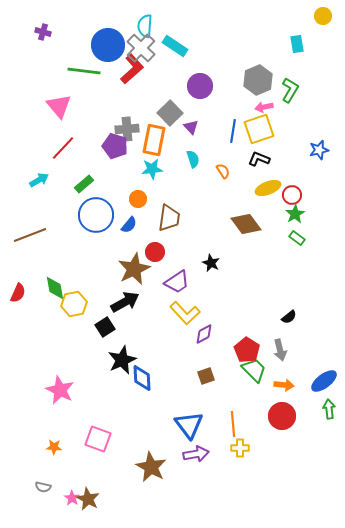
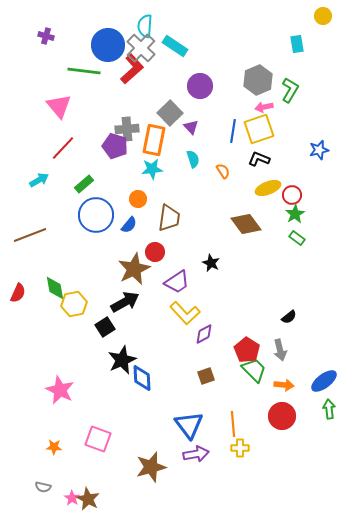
purple cross at (43, 32): moved 3 px right, 4 px down
brown star at (151, 467): rotated 28 degrees clockwise
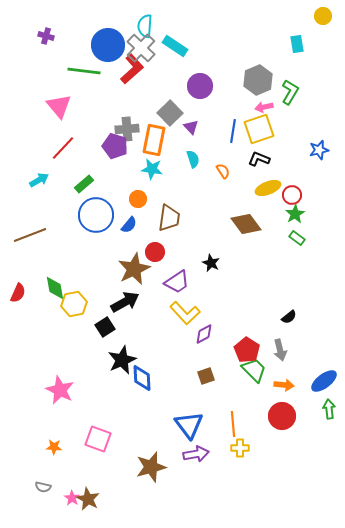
green L-shape at (290, 90): moved 2 px down
cyan star at (152, 169): rotated 15 degrees clockwise
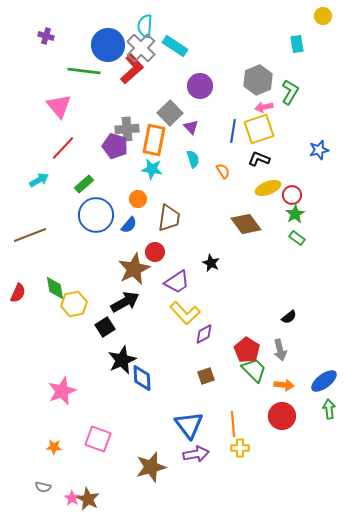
pink star at (60, 390): moved 2 px right, 1 px down; rotated 24 degrees clockwise
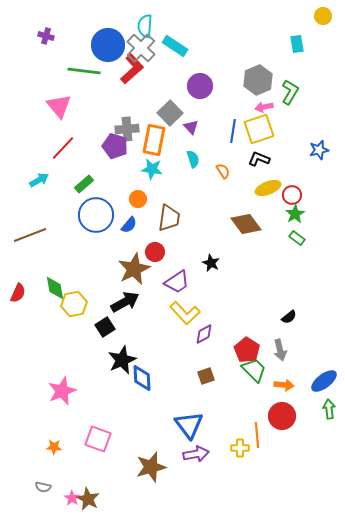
orange line at (233, 424): moved 24 px right, 11 px down
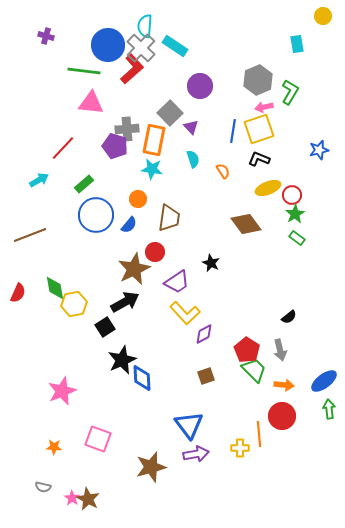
pink triangle at (59, 106): moved 32 px right, 3 px up; rotated 44 degrees counterclockwise
orange line at (257, 435): moved 2 px right, 1 px up
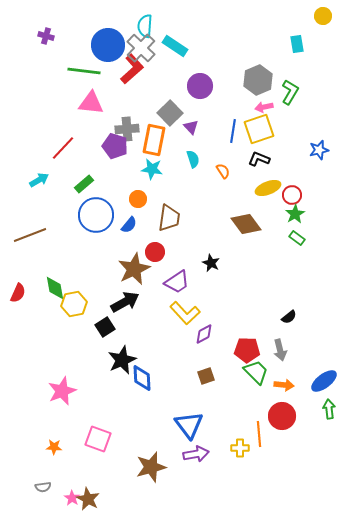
red pentagon at (247, 350): rotated 30 degrees counterclockwise
green trapezoid at (254, 370): moved 2 px right, 2 px down
gray semicircle at (43, 487): rotated 21 degrees counterclockwise
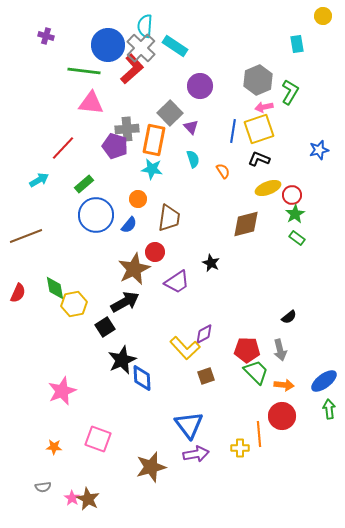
brown diamond at (246, 224): rotated 68 degrees counterclockwise
brown line at (30, 235): moved 4 px left, 1 px down
yellow L-shape at (185, 313): moved 35 px down
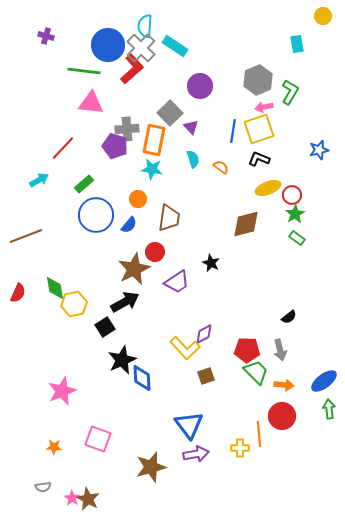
orange semicircle at (223, 171): moved 2 px left, 4 px up; rotated 21 degrees counterclockwise
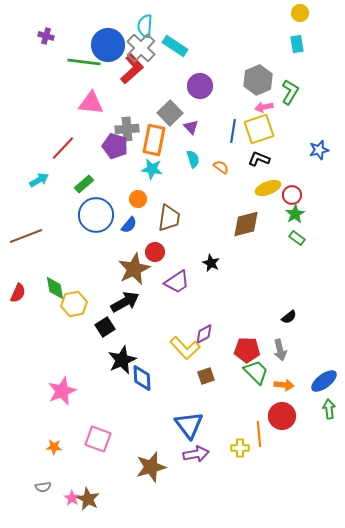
yellow circle at (323, 16): moved 23 px left, 3 px up
green line at (84, 71): moved 9 px up
